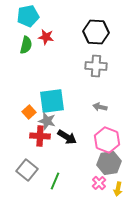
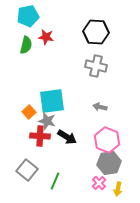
gray cross: rotated 10 degrees clockwise
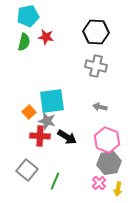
green semicircle: moved 2 px left, 3 px up
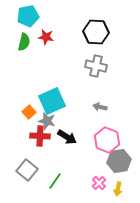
cyan square: rotated 16 degrees counterclockwise
gray hexagon: moved 10 px right, 2 px up
green line: rotated 12 degrees clockwise
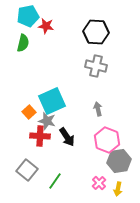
red star: moved 11 px up
green semicircle: moved 1 px left, 1 px down
gray arrow: moved 2 px left, 2 px down; rotated 64 degrees clockwise
black arrow: rotated 24 degrees clockwise
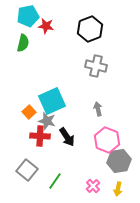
black hexagon: moved 6 px left, 3 px up; rotated 25 degrees counterclockwise
pink cross: moved 6 px left, 3 px down
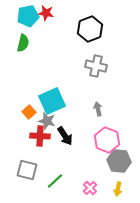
red star: moved 13 px up
black arrow: moved 2 px left, 1 px up
gray hexagon: rotated 15 degrees clockwise
gray square: rotated 25 degrees counterclockwise
green line: rotated 12 degrees clockwise
pink cross: moved 3 px left, 2 px down
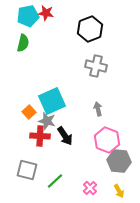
yellow arrow: moved 1 px right, 2 px down; rotated 40 degrees counterclockwise
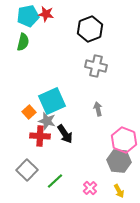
red star: moved 1 px down
green semicircle: moved 1 px up
black arrow: moved 2 px up
pink hexagon: moved 17 px right
gray square: rotated 30 degrees clockwise
